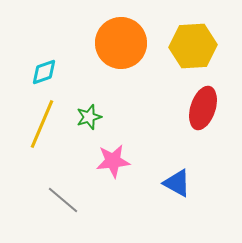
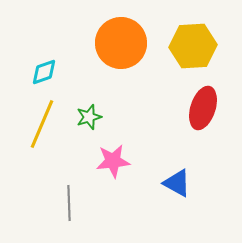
gray line: moved 6 px right, 3 px down; rotated 48 degrees clockwise
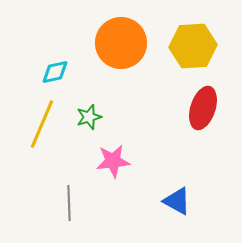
cyan diamond: moved 11 px right; rotated 8 degrees clockwise
blue triangle: moved 18 px down
